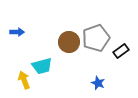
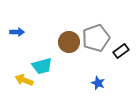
yellow arrow: rotated 48 degrees counterclockwise
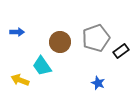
brown circle: moved 9 px left
cyan trapezoid: rotated 70 degrees clockwise
yellow arrow: moved 4 px left
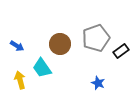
blue arrow: moved 14 px down; rotated 32 degrees clockwise
brown circle: moved 2 px down
cyan trapezoid: moved 2 px down
yellow arrow: rotated 54 degrees clockwise
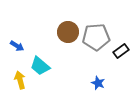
gray pentagon: moved 1 px up; rotated 16 degrees clockwise
brown circle: moved 8 px right, 12 px up
cyan trapezoid: moved 2 px left, 2 px up; rotated 15 degrees counterclockwise
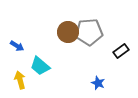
gray pentagon: moved 7 px left, 5 px up
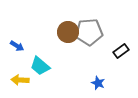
yellow arrow: rotated 72 degrees counterclockwise
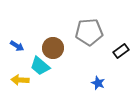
brown circle: moved 15 px left, 16 px down
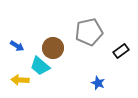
gray pentagon: rotated 8 degrees counterclockwise
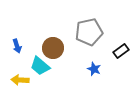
blue arrow: rotated 40 degrees clockwise
blue star: moved 4 px left, 14 px up
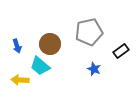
brown circle: moved 3 px left, 4 px up
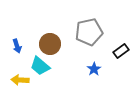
blue star: rotated 16 degrees clockwise
